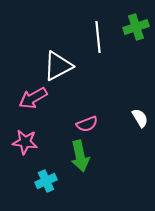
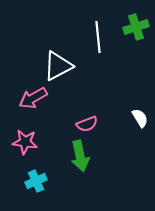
cyan cross: moved 10 px left
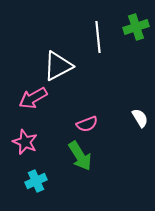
pink star: rotated 15 degrees clockwise
green arrow: rotated 20 degrees counterclockwise
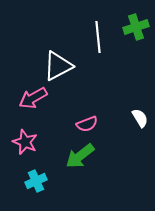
green arrow: rotated 84 degrees clockwise
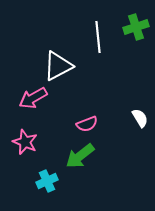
cyan cross: moved 11 px right
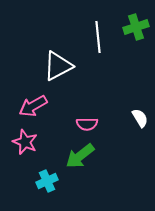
pink arrow: moved 8 px down
pink semicircle: rotated 20 degrees clockwise
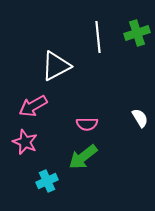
green cross: moved 1 px right, 6 px down
white triangle: moved 2 px left
green arrow: moved 3 px right, 1 px down
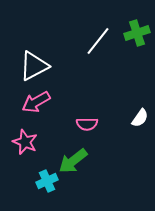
white line: moved 4 px down; rotated 44 degrees clockwise
white triangle: moved 22 px left
pink arrow: moved 3 px right, 4 px up
white semicircle: rotated 66 degrees clockwise
green arrow: moved 10 px left, 4 px down
